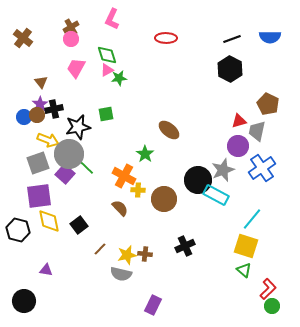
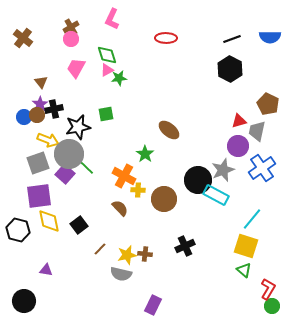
red L-shape at (268, 289): rotated 15 degrees counterclockwise
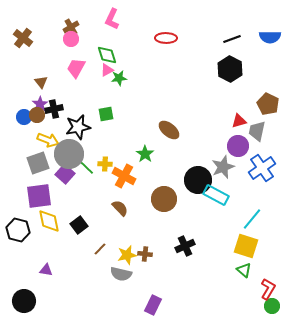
gray star at (223, 170): moved 3 px up
yellow cross at (138, 190): moved 33 px left, 26 px up
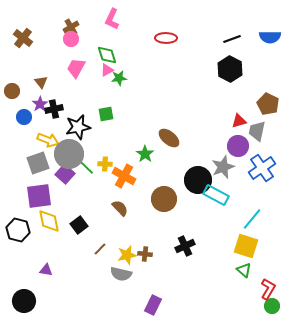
brown circle at (37, 115): moved 25 px left, 24 px up
brown ellipse at (169, 130): moved 8 px down
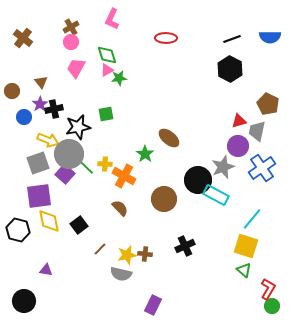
pink circle at (71, 39): moved 3 px down
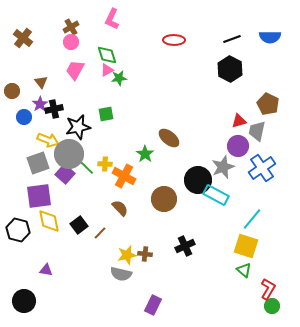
red ellipse at (166, 38): moved 8 px right, 2 px down
pink trapezoid at (76, 68): moved 1 px left, 2 px down
brown line at (100, 249): moved 16 px up
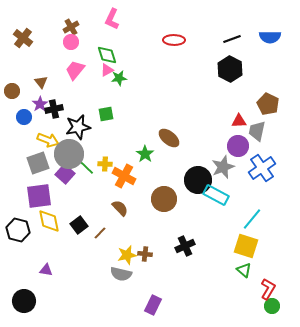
pink trapezoid at (75, 70): rotated 10 degrees clockwise
red triangle at (239, 121): rotated 14 degrees clockwise
